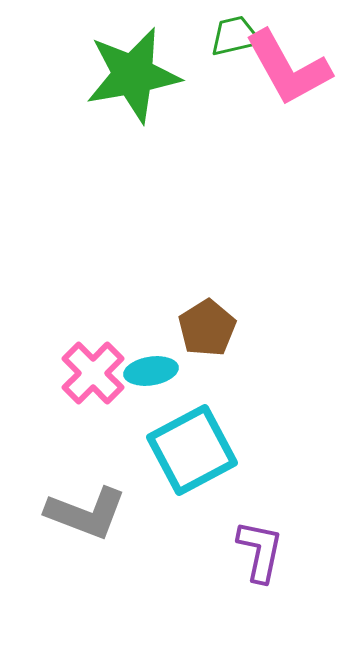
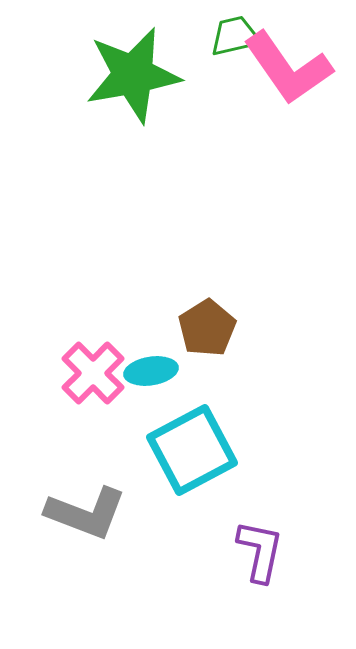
pink L-shape: rotated 6 degrees counterclockwise
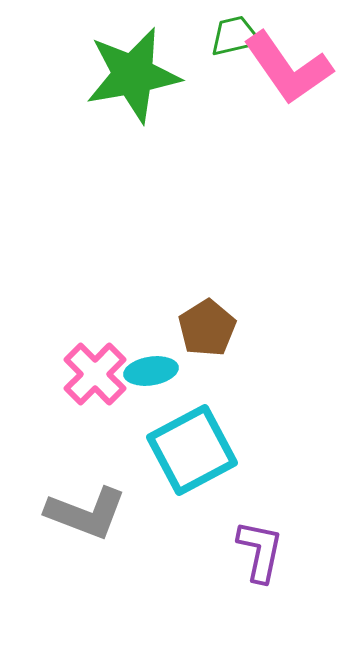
pink cross: moved 2 px right, 1 px down
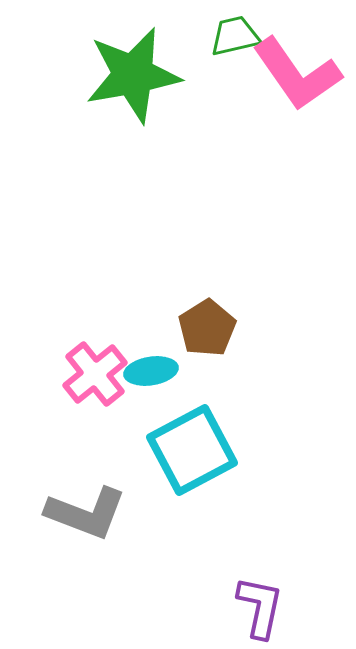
pink L-shape: moved 9 px right, 6 px down
pink cross: rotated 6 degrees clockwise
purple L-shape: moved 56 px down
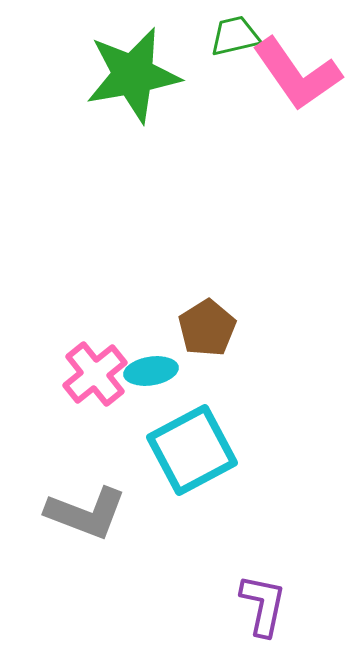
purple L-shape: moved 3 px right, 2 px up
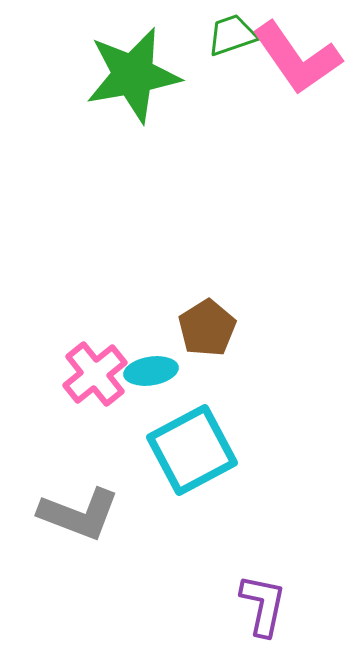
green trapezoid: moved 3 px left, 1 px up; rotated 6 degrees counterclockwise
pink L-shape: moved 16 px up
gray L-shape: moved 7 px left, 1 px down
